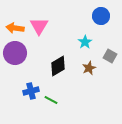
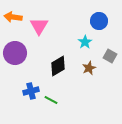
blue circle: moved 2 px left, 5 px down
orange arrow: moved 2 px left, 11 px up
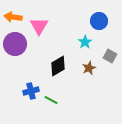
purple circle: moved 9 px up
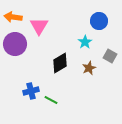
black diamond: moved 2 px right, 3 px up
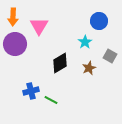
orange arrow: rotated 96 degrees counterclockwise
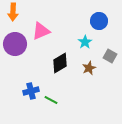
orange arrow: moved 5 px up
pink triangle: moved 2 px right, 5 px down; rotated 36 degrees clockwise
